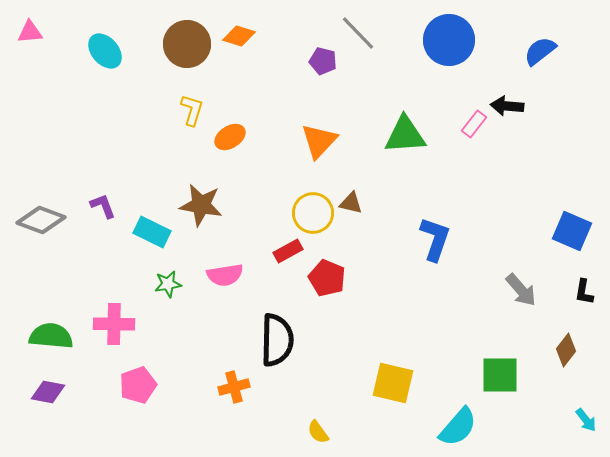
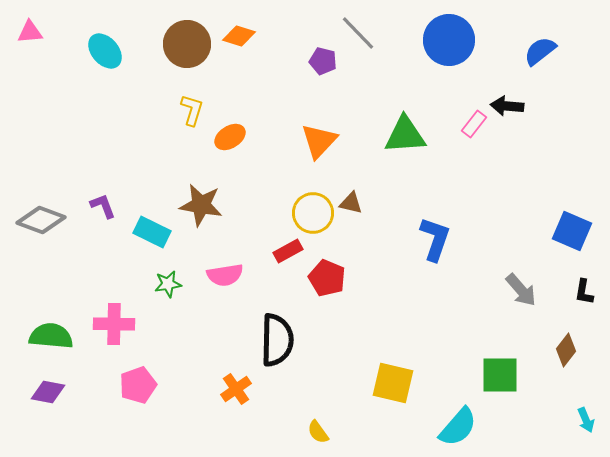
orange cross: moved 2 px right, 2 px down; rotated 20 degrees counterclockwise
cyan arrow: rotated 15 degrees clockwise
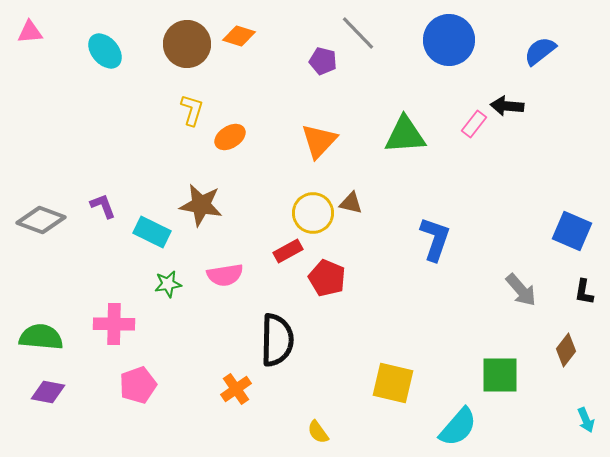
green semicircle: moved 10 px left, 1 px down
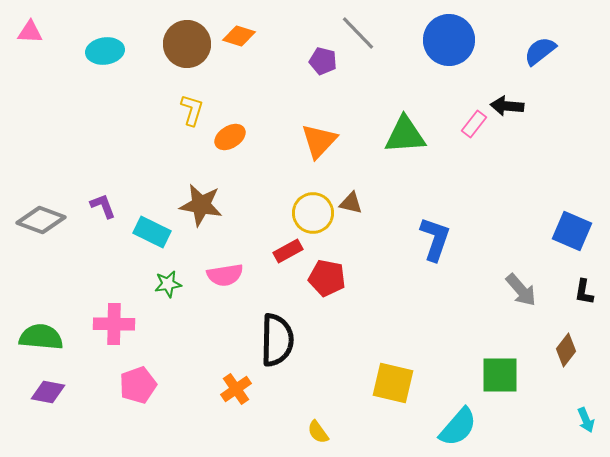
pink triangle: rotated 8 degrees clockwise
cyan ellipse: rotated 57 degrees counterclockwise
red pentagon: rotated 12 degrees counterclockwise
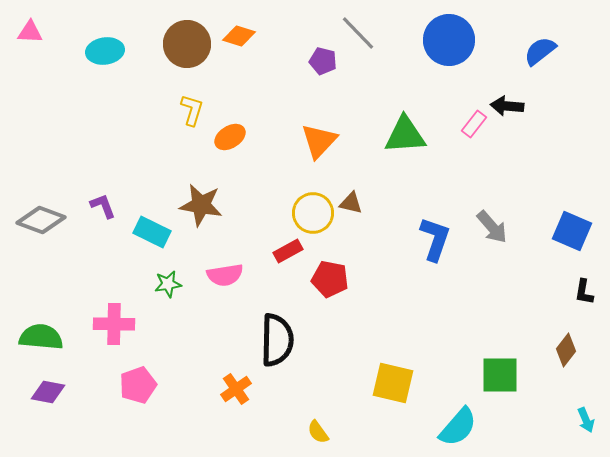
red pentagon: moved 3 px right, 1 px down
gray arrow: moved 29 px left, 63 px up
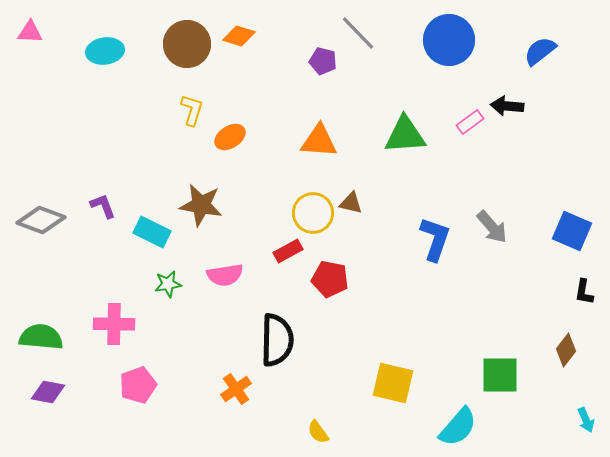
pink rectangle: moved 4 px left, 2 px up; rotated 16 degrees clockwise
orange triangle: rotated 51 degrees clockwise
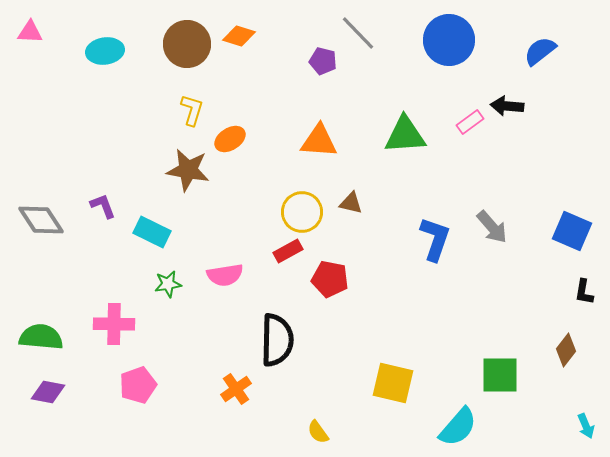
orange ellipse: moved 2 px down
brown star: moved 13 px left, 35 px up
yellow circle: moved 11 px left, 1 px up
gray diamond: rotated 36 degrees clockwise
cyan arrow: moved 6 px down
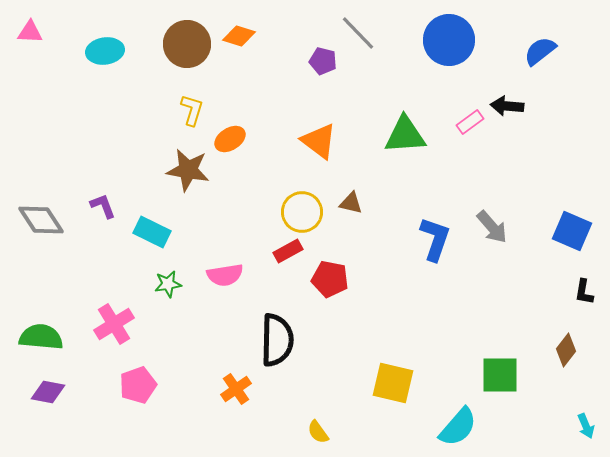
orange triangle: rotated 33 degrees clockwise
pink cross: rotated 33 degrees counterclockwise
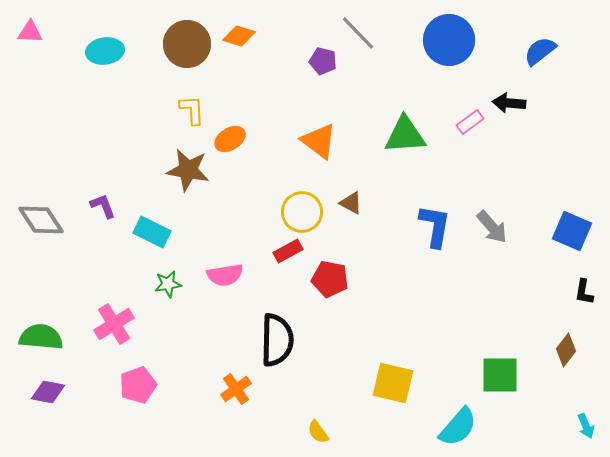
black arrow: moved 2 px right, 3 px up
yellow L-shape: rotated 20 degrees counterclockwise
brown triangle: rotated 15 degrees clockwise
blue L-shape: moved 13 px up; rotated 9 degrees counterclockwise
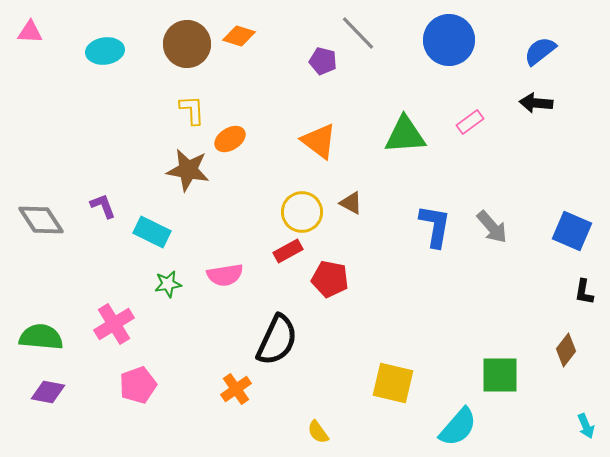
black arrow: moved 27 px right
black semicircle: rotated 24 degrees clockwise
